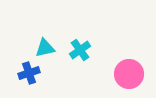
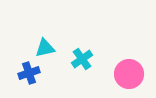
cyan cross: moved 2 px right, 9 px down
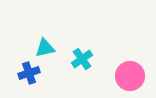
pink circle: moved 1 px right, 2 px down
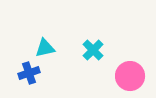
cyan cross: moved 11 px right, 9 px up; rotated 10 degrees counterclockwise
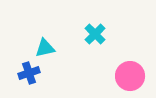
cyan cross: moved 2 px right, 16 px up
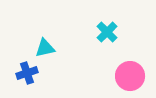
cyan cross: moved 12 px right, 2 px up
blue cross: moved 2 px left
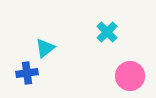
cyan triangle: rotated 25 degrees counterclockwise
blue cross: rotated 10 degrees clockwise
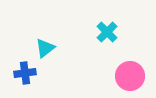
blue cross: moved 2 px left
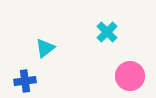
blue cross: moved 8 px down
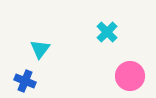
cyan triangle: moved 5 px left, 1 px down; rotated 15 degrees counterclockwise
blue cross: rotated 30 degrees clockwise
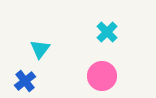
pink circle: moved 28 px left
blue cross: rotated 30 degrees clockwise
